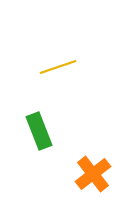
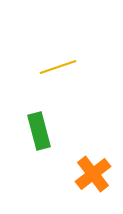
green rectangle: rotated 6 degrees clockwise
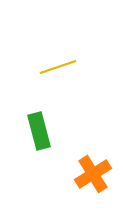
orange cross: rotated 6 degrees clockwise
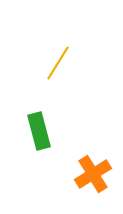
yellow line: moved 4 px up; rotated 39 degrees counterclockwise
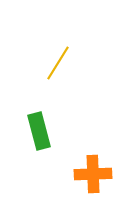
orange cross: rotated 30 degrees clockwise
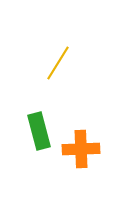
orange cross: moved 12 px left, 25 px up
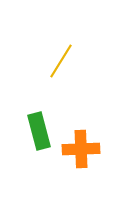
yellow line: moved 3 px right, 2 px up
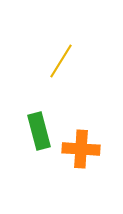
orange cross: rotated 6 degrees clockwise
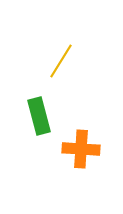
green rectangle: moved 15 px up
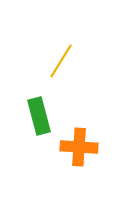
orange cross: moved 2 px left, 2 px up
